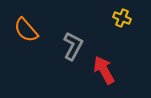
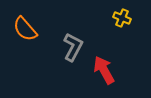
orange semicircle: moved 1 px left, 1 px up
gray L-shape: moved 1 px down
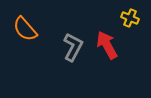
yellow cross: moved 8 px right
red arrow: moved 3 px right, 25 px up
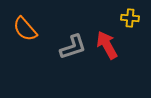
yellow cross: rotated 18 degrees counterclockwise
gray L-shape: rotated 44 degrees clockwise
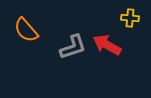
orange semicircle: moved 1 px right, 1 px down
red arrow: rotated 32 degrees counterclockwise
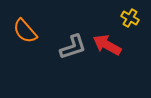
yellow cross: rotated 24 degrees clockwise
orange semicircle: moved 1 px left, 1 px down
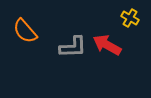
gray L-shape: rotated 16 degrees clockwise
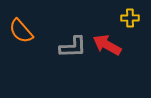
yellow cross: rotated 30 degrees counterclockwise
orange semicircle: moved 4 px left
